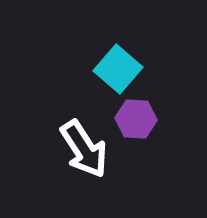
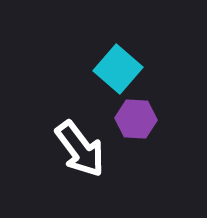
white arrow: moved 4 px left; rotated 4 degrees counterclockwise
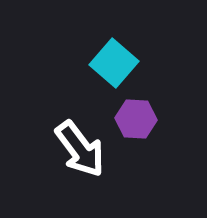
cyan square: moved 4 px left, 6 px up
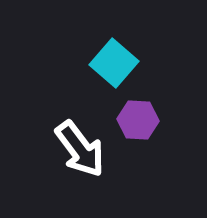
purple hexagon: moved 2 px right, 1 px down
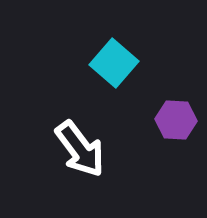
purple hexagon: moved 38 px right
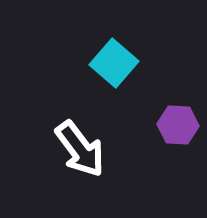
purple hexagon: moved 2 px right, 5 px down
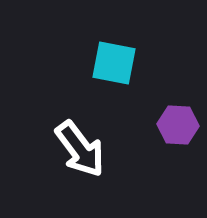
cyan square: rotated 30 degrees counterclockwise
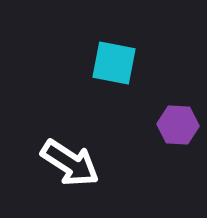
white arrow: moved 10 px left, 14 px down; rotated 20 degrees counterclockwise
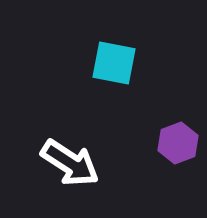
purple hexagon: moved 18 px down; rotated 24 degrees counterclockwise
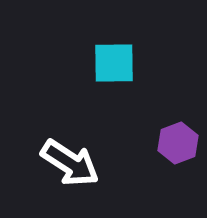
cyan square: rotated 12 degrees counterclockwise
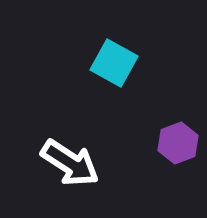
cyan square: rotated 30 degrees clockwise
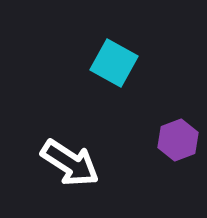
purple hexagon: moved 3 px up
